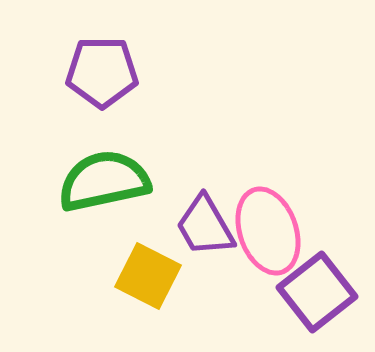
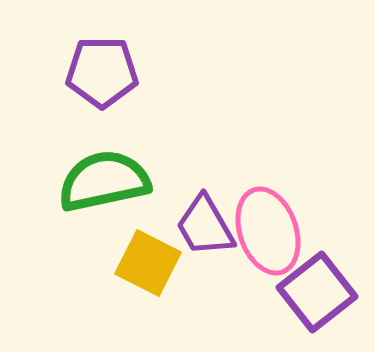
yellow square: moved 13 px up
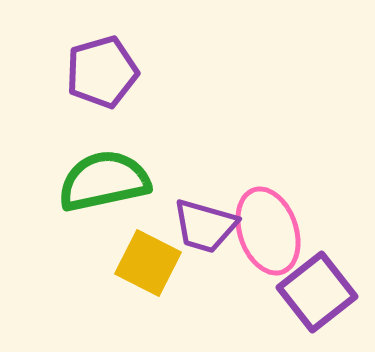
purple pentagon: rotated 16 degrees counterclockwise
purple trapezoid: rotated 44 degrees counterclockwise
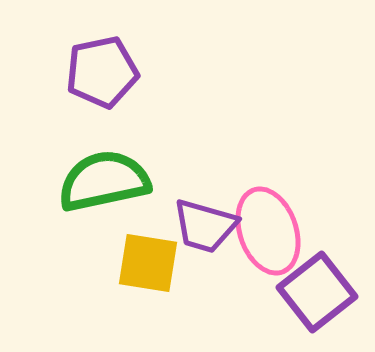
purple pentagon: rotated 4 degrees clockwise
yellow square: rotated 18 degrees counterclockwise
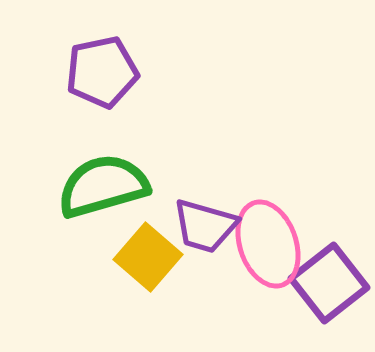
green semicircle: moved 1 px left, 5 px down; rotated 4 degrees counterclockwise
pink ellipse: moved 13 px down
yellow square: moved 6 px up; rotated 32 degrees clockwise
purple square: moved 12 px right, 9 px up
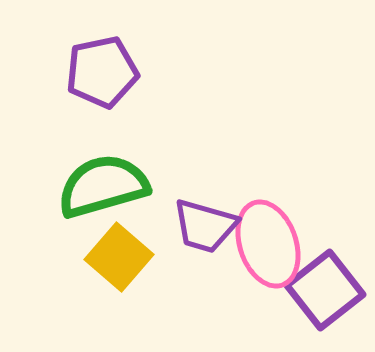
yellow square: moved 29 px left
purple square: moved 4 px left, 7 px down
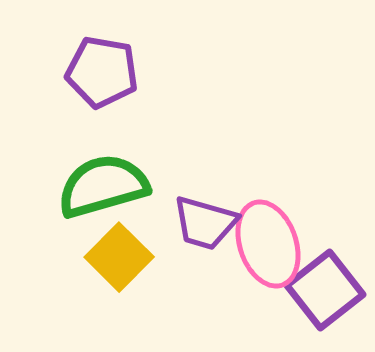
purple pentagon: rotated 22 degrees clockwise
purple trapezoid: moved 3 px up
yellow square: rotated 4 degrees clockwise
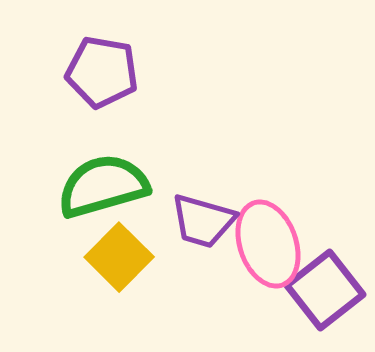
purple trapezoid: moved 2 px left, 2 px up
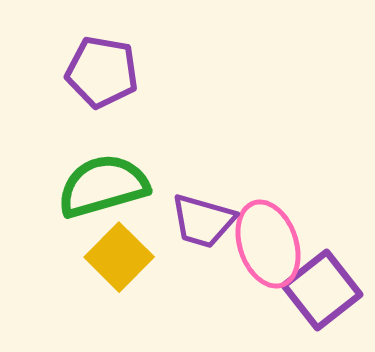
purple square: moved 3 px left
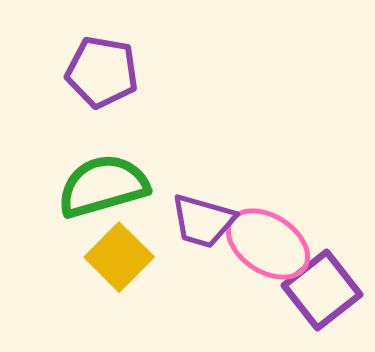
pink ellipse: rotated 38 degrees counterclockwise
